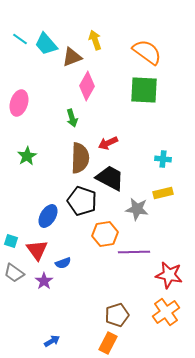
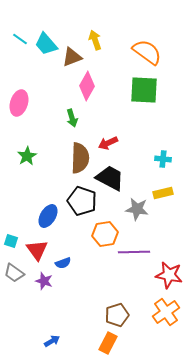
purple star: rotated 18 degrees counterclockwise
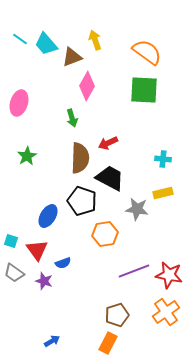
purple line: moved 19 px down; rotated 20 degrees counterclockwise
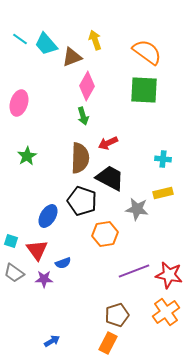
green arrow: moved 11 px right, 2 px up
purple star: moved 2 px up; rotated 18 degrees counterclockwise
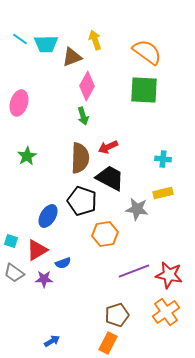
cyan trapezoid: rotated 50 degrees counterclockwise
red arrow: moved 4 px down
red triangle: rotated 35 degrees clockwise
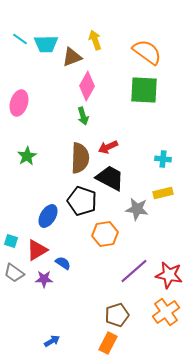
blue semicircle: rotated 126 degrees counterclockwise
purple line: rotated 20 degrees counterclockwise
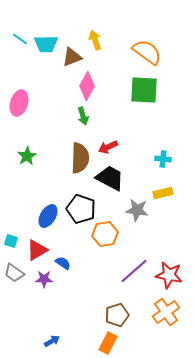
black pentagon: moved 1 px left, 8 px down
gray star: moved 1 px down
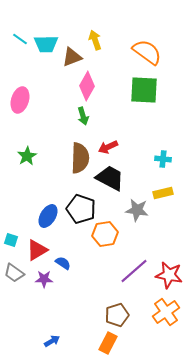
pink ellipse: moved 1 px right, 3 px up
cyan square: moved 1 px up
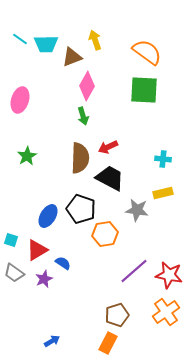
purple star: rotated 24 degrees counterclockwise
